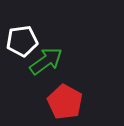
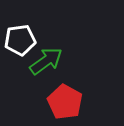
white pentagon: moved 2 px left, 1 px up
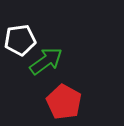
red pentagon: moved 1 px left
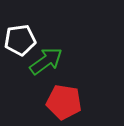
red pentagon: rotated 20 degrees counterclockwise
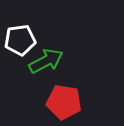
green arrow: rotated 8 degrees clockwise
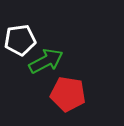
red pentagon: moved 4 px right, 8 px up
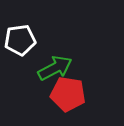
green arrow: moved 9 px right, 7 px down
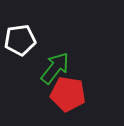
green arrow: rotated 24 degrees counterclockwise
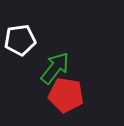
red pentagon: moved 2 px left, 1 px down
